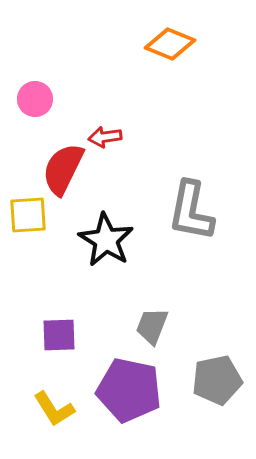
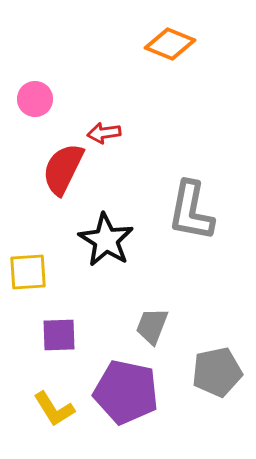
red arrow: moved 1 px left, 4 px up
yellow square: moved 57 px down
gray pentagon: moved 8 px up
purple pentagon: moved 3 px left, 2 px down
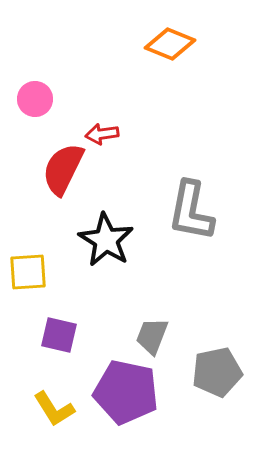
red arrow: moved 2 px left, 1 px down
gray trapezoid: moved 10 px down
purple square: rotated 15 degrees clockwise
